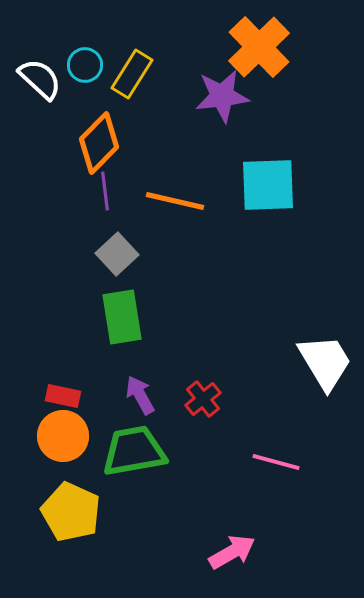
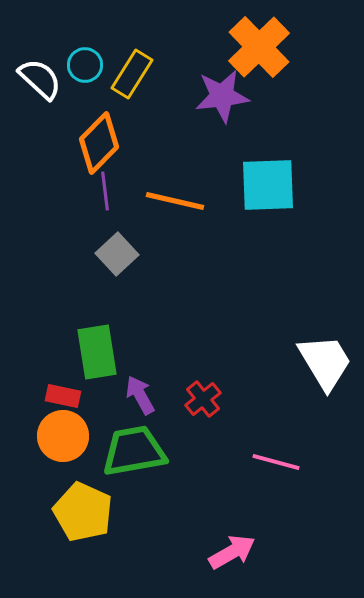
green rectangle: moved 25 px left, 35 px down
yellow pentagon: moved 12 px right
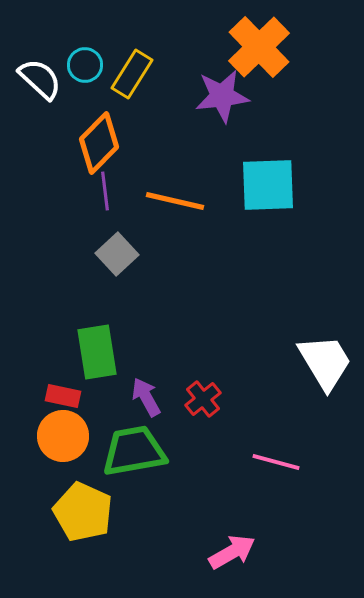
purple arrow: moved 6 px right, 2 px down
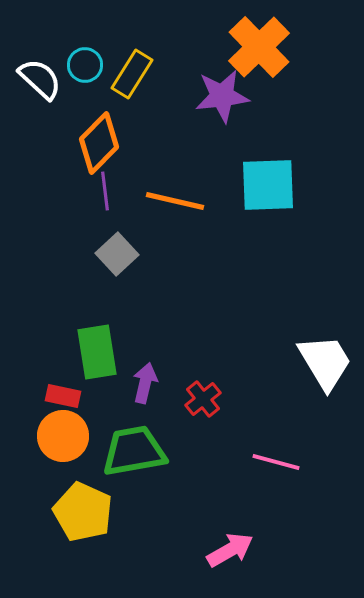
purple arrow: moved 1 px left, 14 px up; rotated 42 degrees clockwise
pink arrow: moved 2 px left, 2 px up
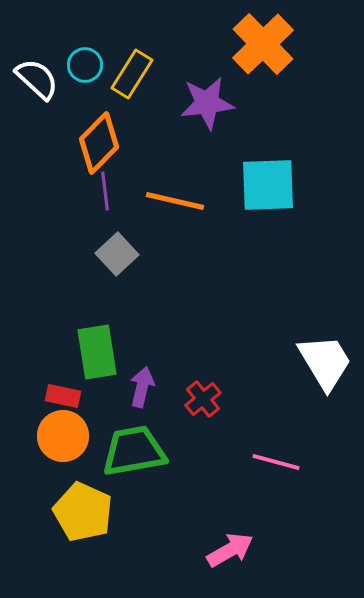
orange cross: moved 4 px right, 3 px up
white semicircle: moved 3 px left
purple star: moved 15 px left, 7 px down
purple arrow: moved 3 px left, 4 px down
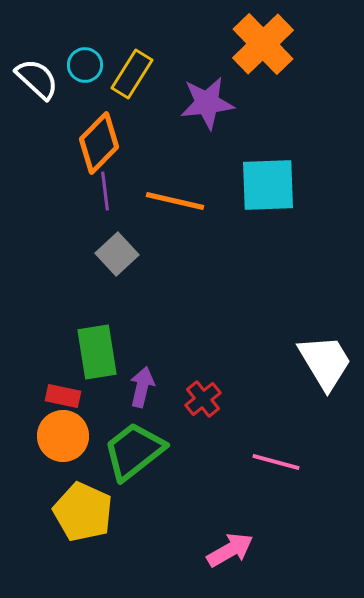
green trapezoid: rotated 28 degrees counterclockwise
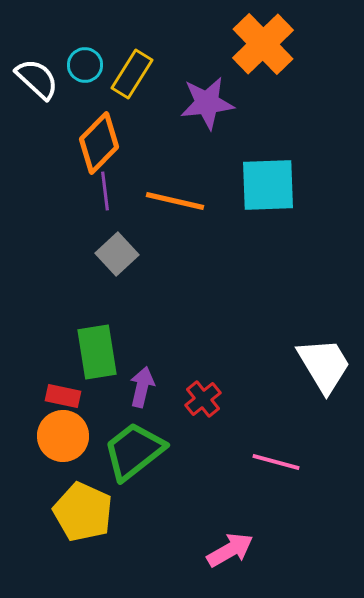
white trapezoid: moved 1 px left, 3 px down
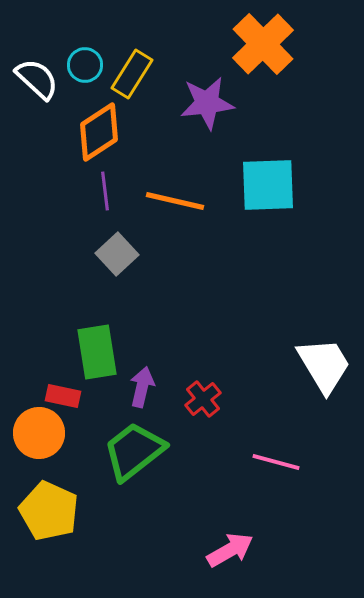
orange diamond: moved 11 px up; rotated 12 degrees clockwise
orange circle: moved 24 px left, 3 px up
yellow pentagon: moved 34 px left, 1 px up
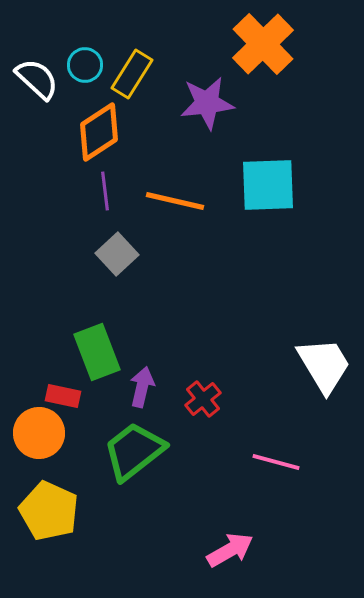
green rectangle: rotated 12 degrees counterclockwise
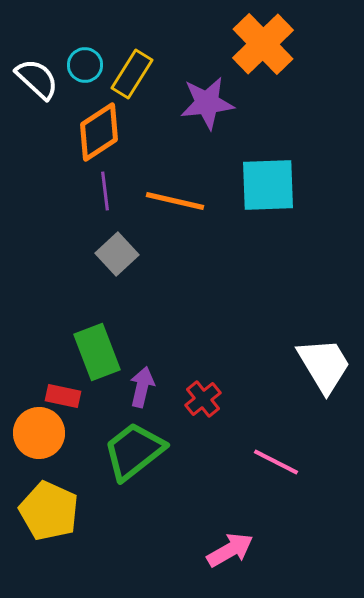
pink line: rotated 12 degrees clockwise
